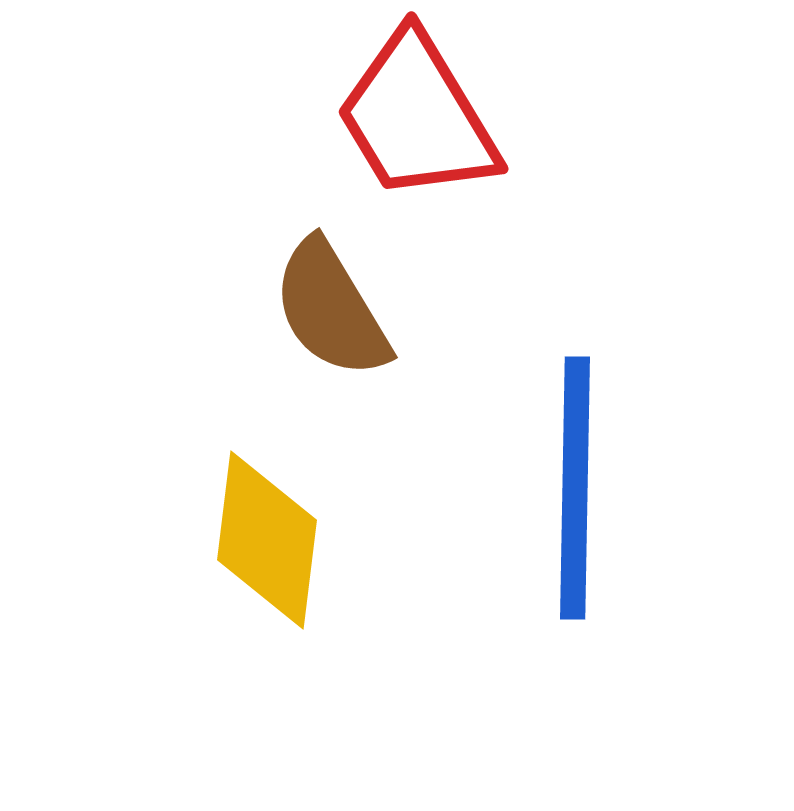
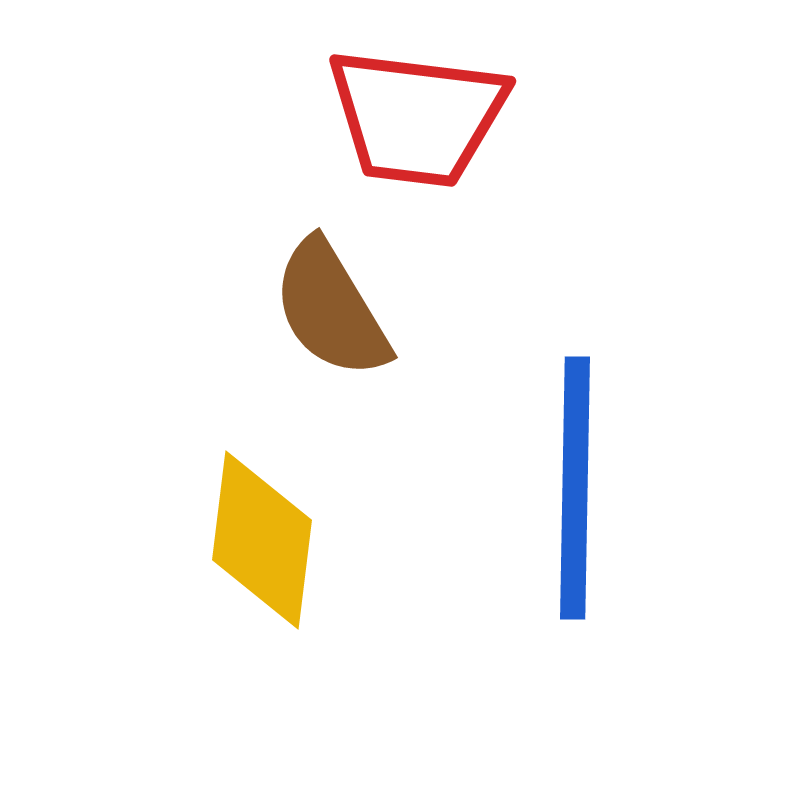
red trapezoid: rotated 52 degrees counterclockwise
yellow diamond: moved 5 px left
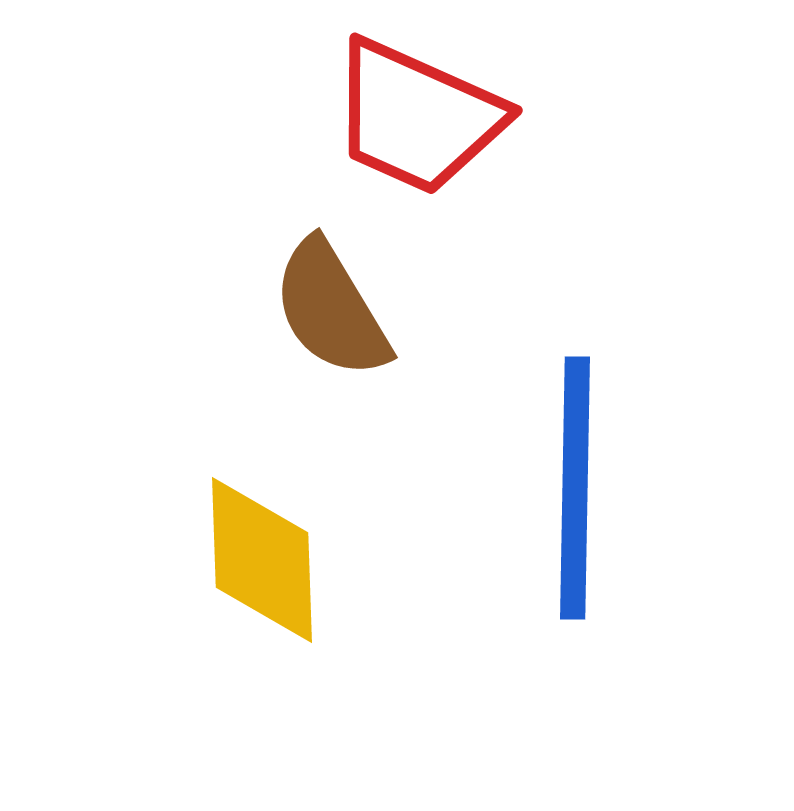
red trapezoid: rotated 17 degrees clockwise
yellow diamond: moved 20 px down; rotated 9 degrees counterclockwise
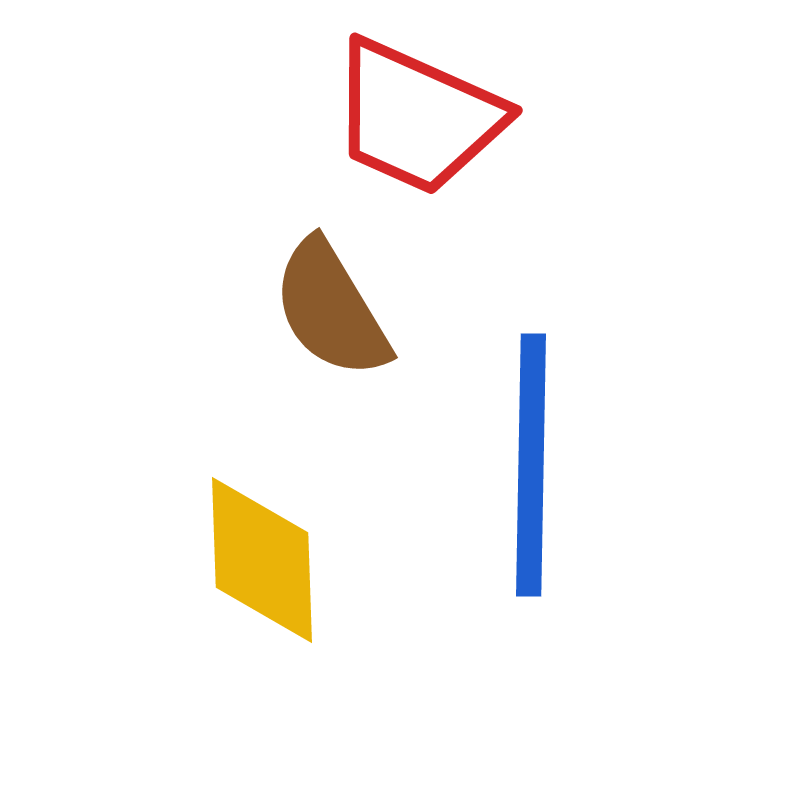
blue line: moved 44 px left, 23 px up
